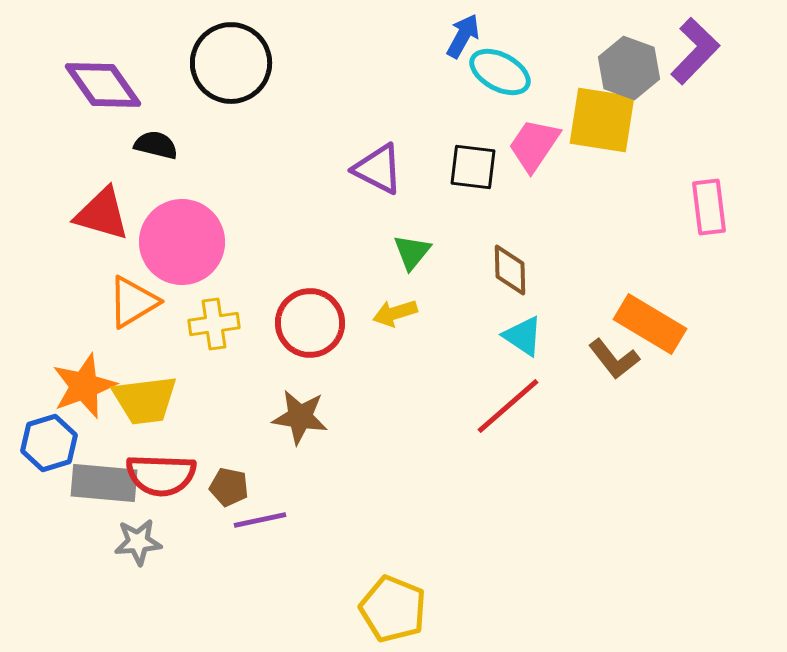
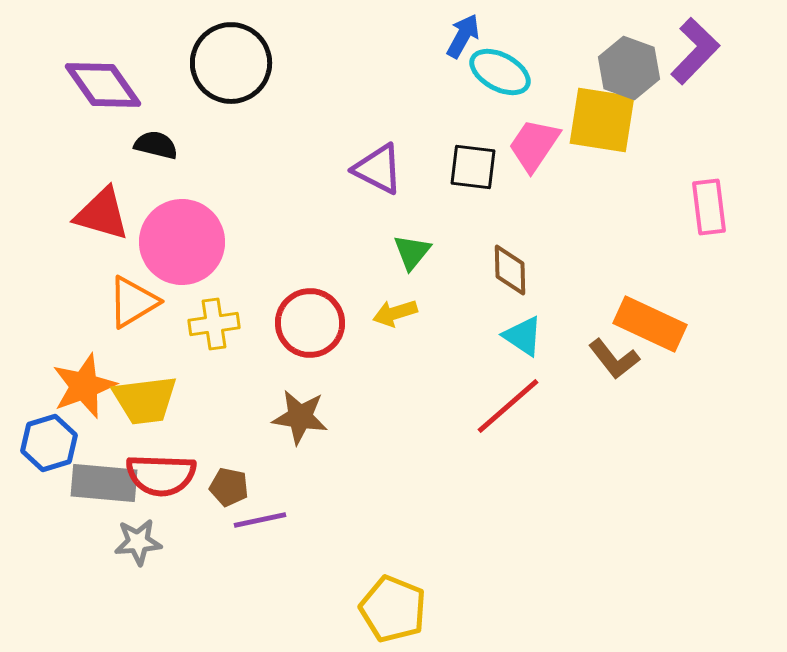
orange rectangle: rotated 6 degrees counterclockwise
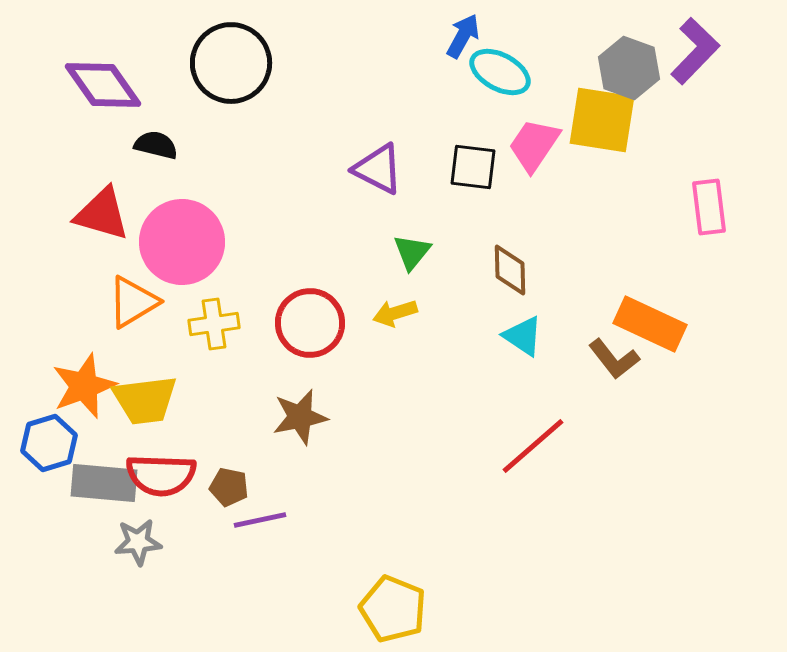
red line: moved 25 px right, 40 px down
brown star: rotated 20 degrees counterclockwise
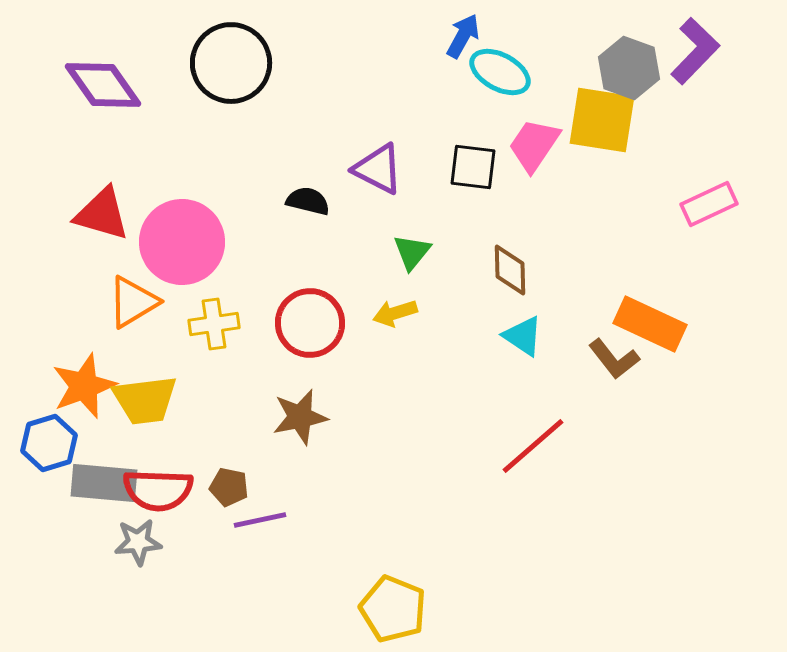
black semicircle: moved 152 px right, 56 px down
pink rectangle: moved 3 px up; rotated 72 degrees clockwise
red semicircle: moved 3 px left, 15 px down
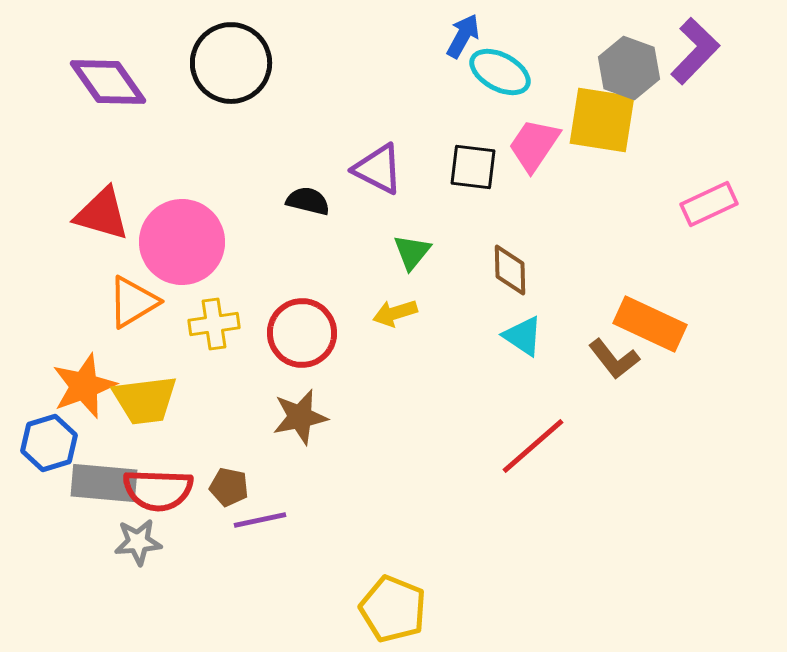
purple diamond: moved 5 px right, 3 px up
red circle: moved 8 px left, 10 px down
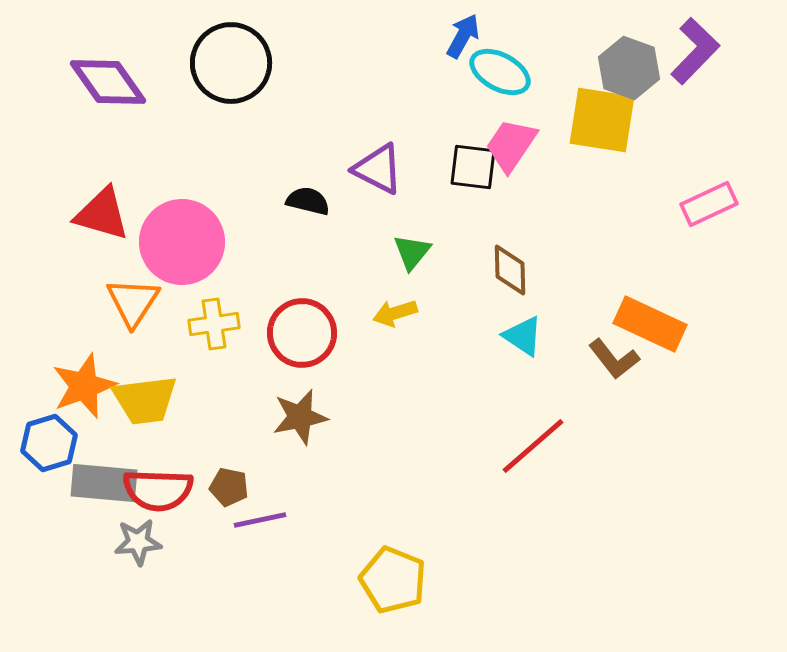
pink trapezoid: moved 23 px left
orange triangle: rotated 26 degrees counterclockwise
yellow pentagon: moved 29 px up
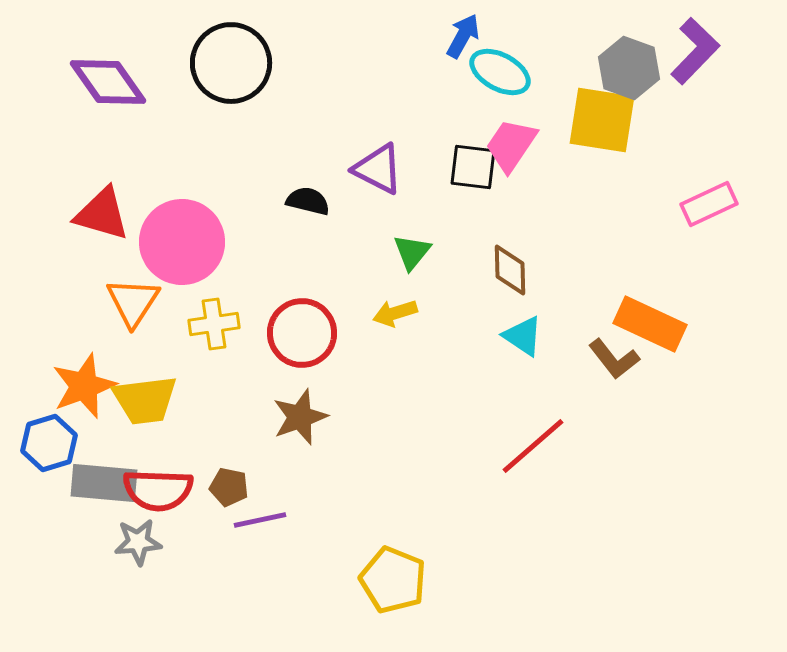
brown star: rotated 8 degrees counterclockwise
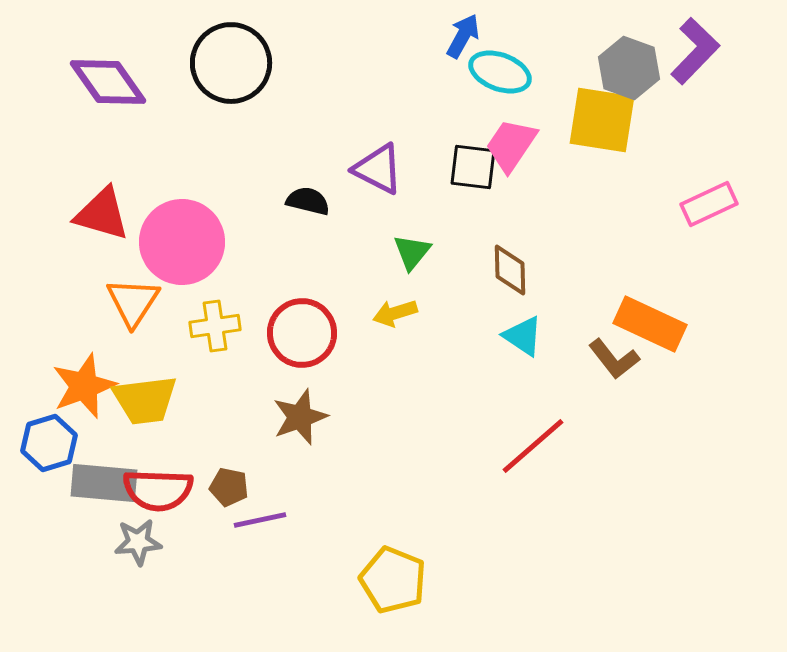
cyan ellipse: rotated 8 degrees counterclockwise
yellow cross: moved 1 px right, 2 px down
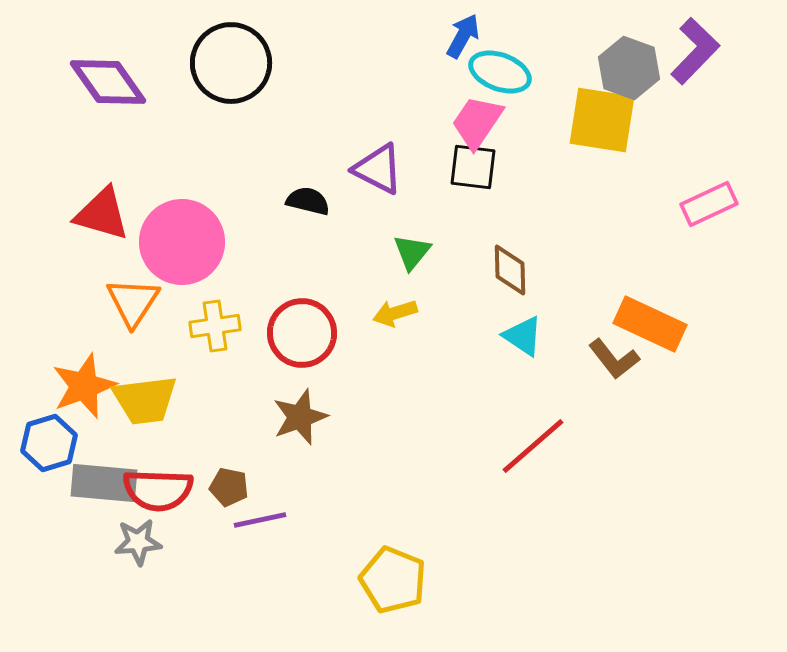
pink trapezoid: moved 34 px left, 23 px up
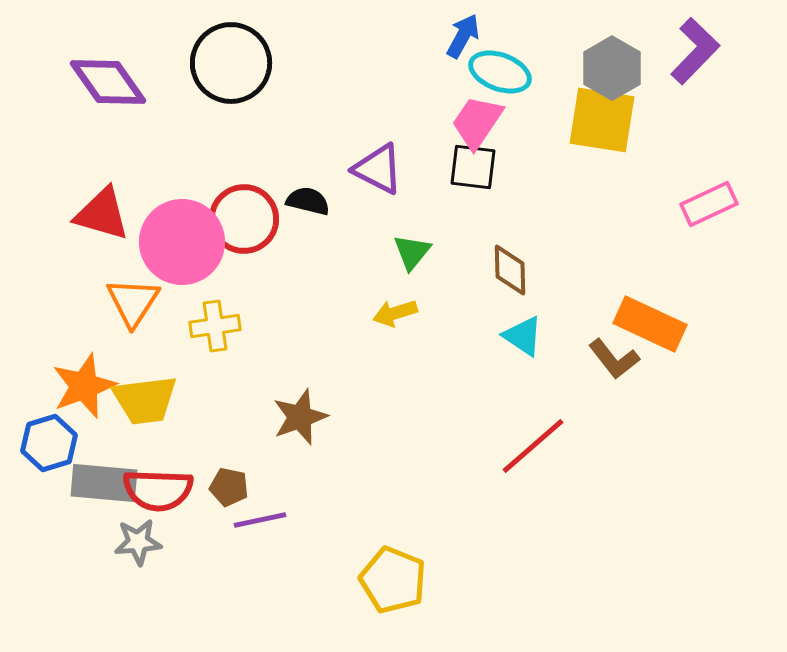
gray hexagon: moved 17 px left; rotated 10 degrees clockwise
red circle: moved 58 px left, 114 px up
